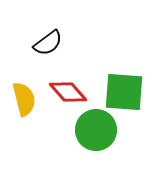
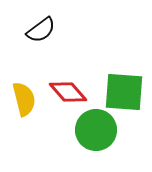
black semicircle: moved 7 px left, 13 px up
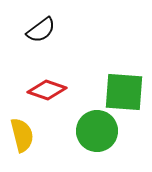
red diamond: moved 21 px left, 2 px up; rotated 30 degrees counterclockwise
yellow semicircle: moved 2 px left, 36 px down
green circle: moved 1 px right, 1 px down
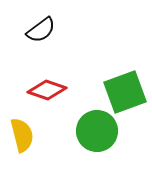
green square: moved 1 px right; rotated 24 degrees counterclockwise
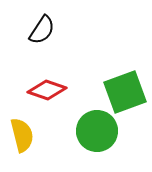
black semicircle: moved 1 px right; rotated 20 degrees counterclockwise
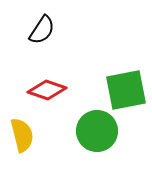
green square: moved 1 px right, 2 px up; rotated 9 degrees clockwise
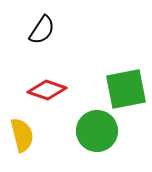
green square: moved 1 px up
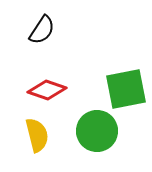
yellow semicircle: moved 15 px right
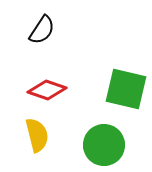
green square: rotated 24 degrees clockwise
green circle: moved 7 px right, 14 px down
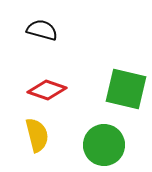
black semicircle: rotated 108 degrees counterclockwise
